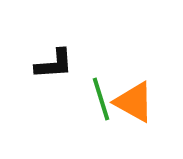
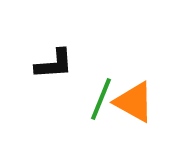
green line: rotated 39 degrees clockwise
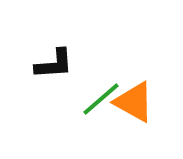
green line: rotated 27 degrees clockwise
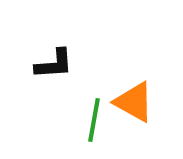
green line: moved 7 px left, 21 px down; rotated 39 degrees counterclockwise
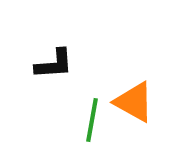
green line: moved 2 px left
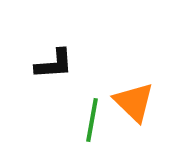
orange triangle: rotated 15 degrees clockwise
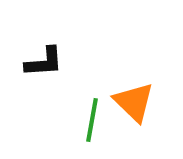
black L-shape: moved 10 px left, 2 px up
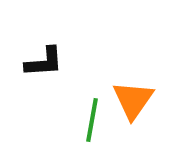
orange triangle: moved 1 px left, 2 px up; rotated 21 degrees clockwise
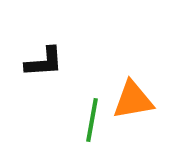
orange triangle: rotated 45 degrees clockwise
